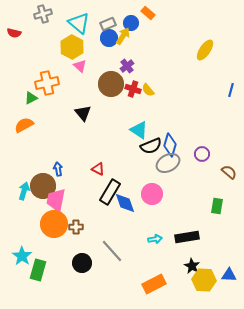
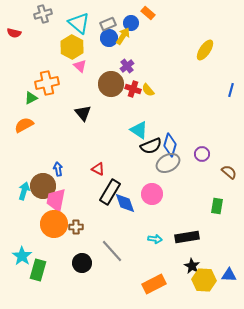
cyan arrow at (155, 239): rotated 16 degrees clockwise
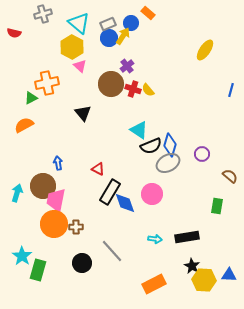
blue arrow at (58, 169): moved 6 px up
brown semicircle at (229, 172): moved 1 px right, 4 px down
cyan arrow at (24, 191): moved 7 px left, 2 px down
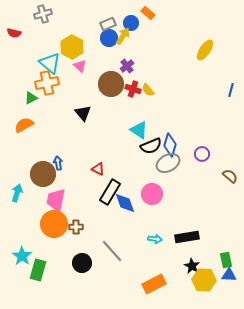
cyan triangle at (79, 23): moved 29 px left, 40 px down
brown circle at (43, 186): moved 12 px up
green rectangle at (217, 206): moved 9 px right, 54 px down; rotated 21 degrees counterclockwise
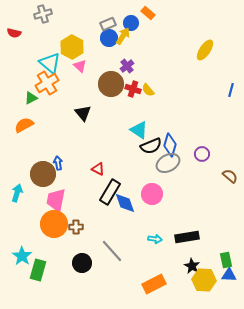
orange cross at (47, 83): rotated 20 degrees counterclockwise
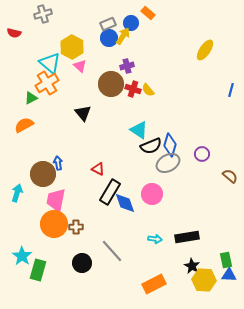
purple cross at (127, 66): rotated 24 degrees clockwise
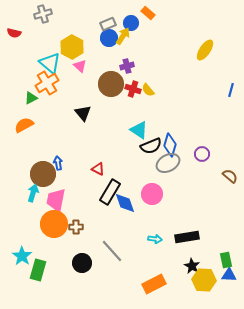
cyan arrow at (17, 193): moved 16 px right
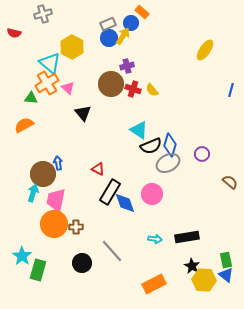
orange rectangle at (148, 13): moved 6 px left, 1 px up
pink triangle at (80, 66): moved 12 px left, 22 px down
yellow semicircle at (148, 90): moved 4 px right
green triangle at (31, 98): rotated 32 degrees clockwise
brown semicircle at (230, 176): moved 6 px down
blue triangle at (229, 275): moved 3 px left; rotated 35 degrees clockwise
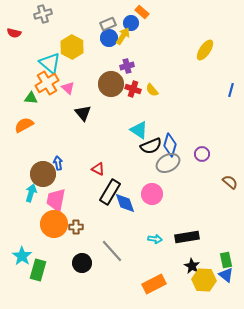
cyan arrow at (33, 193): moved 2 px left
